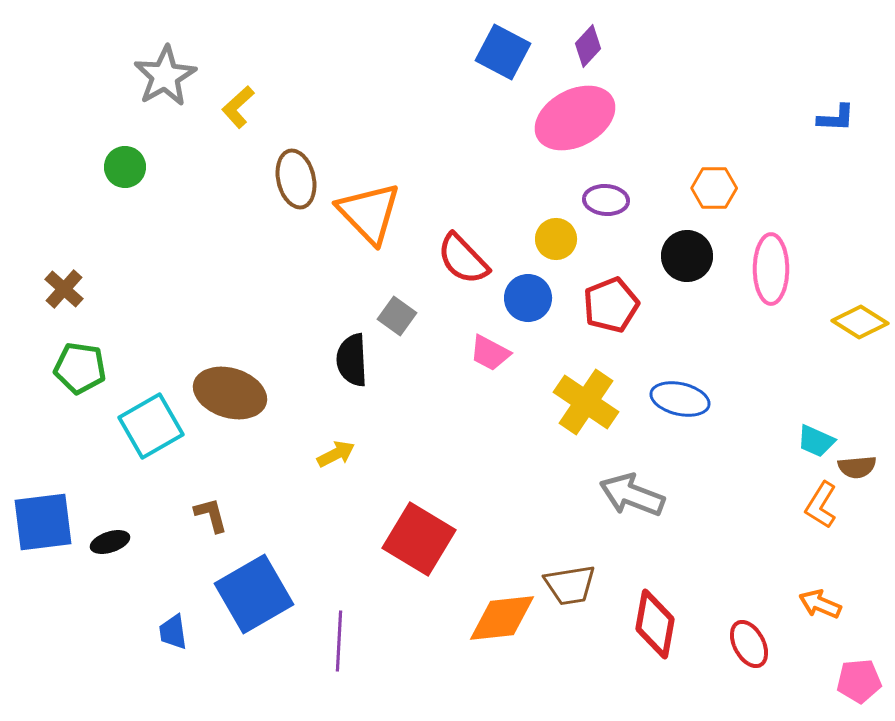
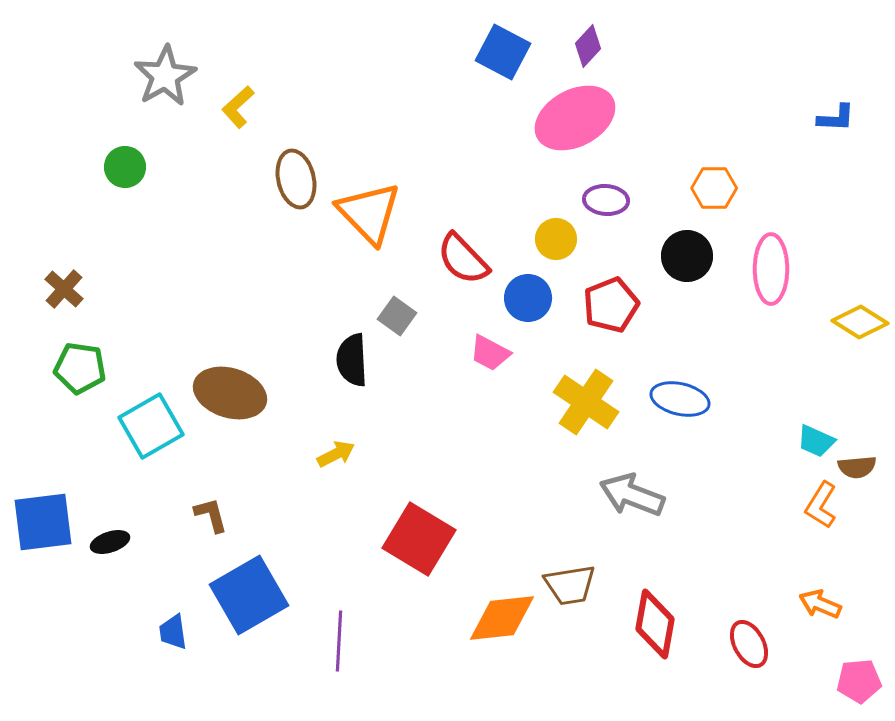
blue square at (254, 594): moved 5 px left, 1 px down
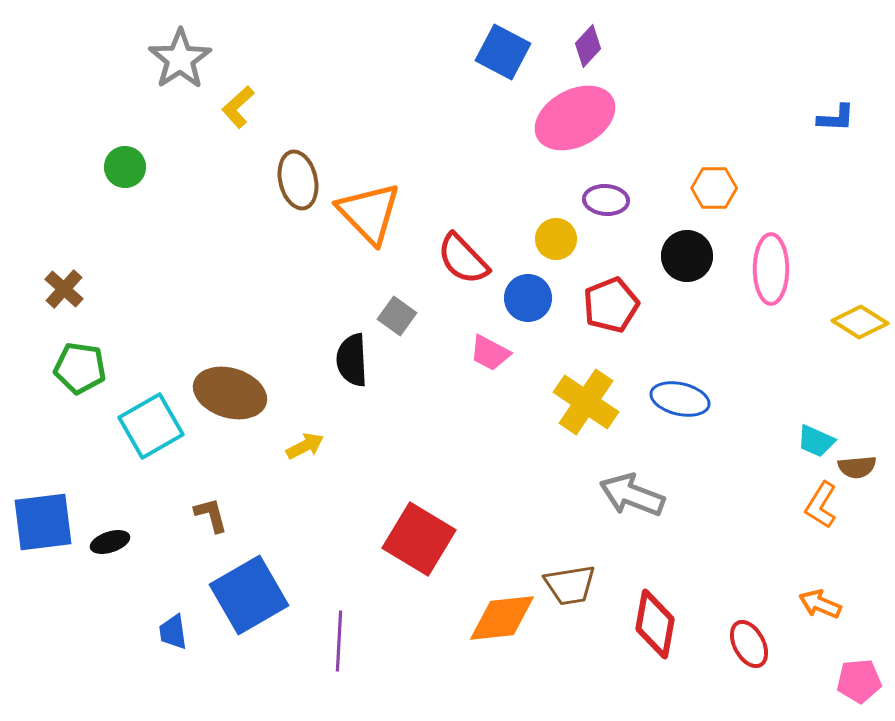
gray star at (165, 76): moved 15 px right, 17 px up; rotated 4 degrees counterclockwise
brown ellipse at (296, 179): moved 2 px right, 1 px down
yellow arrow at (336, 454): moved 31 px left, 8 px up
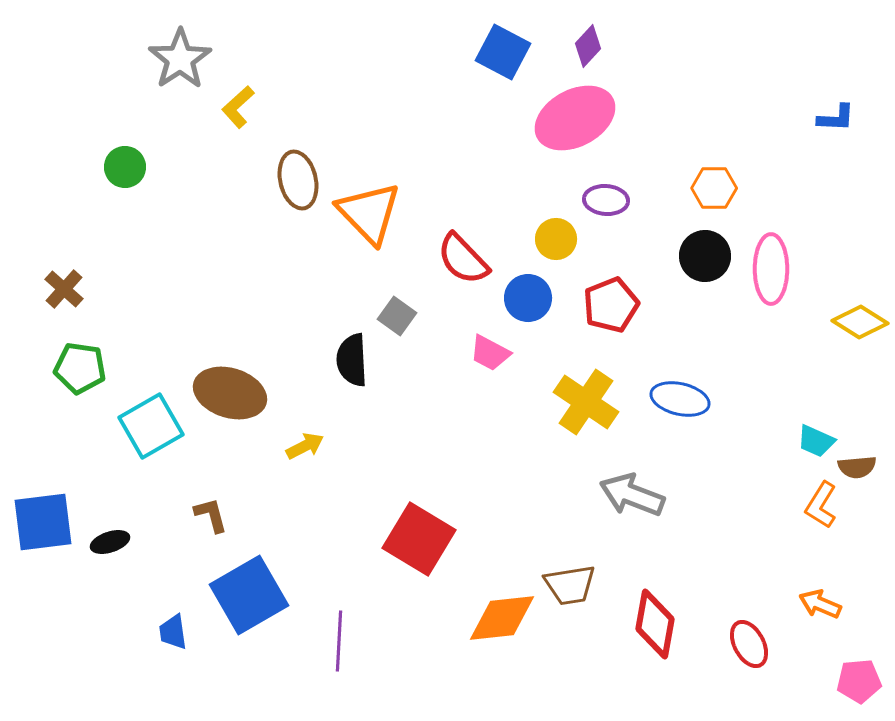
black circle at (687, 256): moved 18 px right
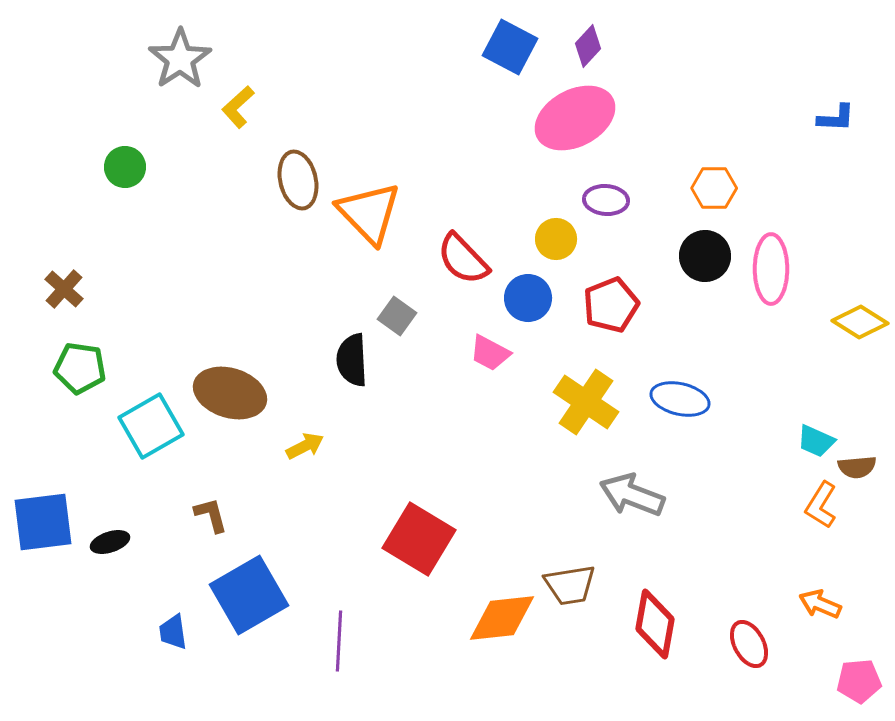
blue square at (503, 52): moved 7 px right, 5 px up
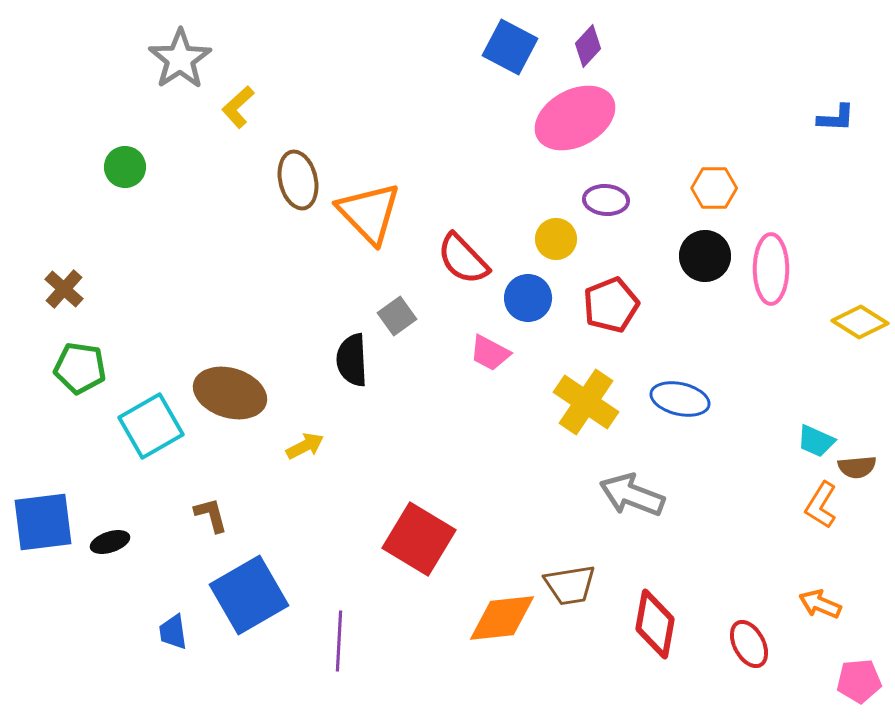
gray square at (397, 316): rotated 18 degrees clockwise
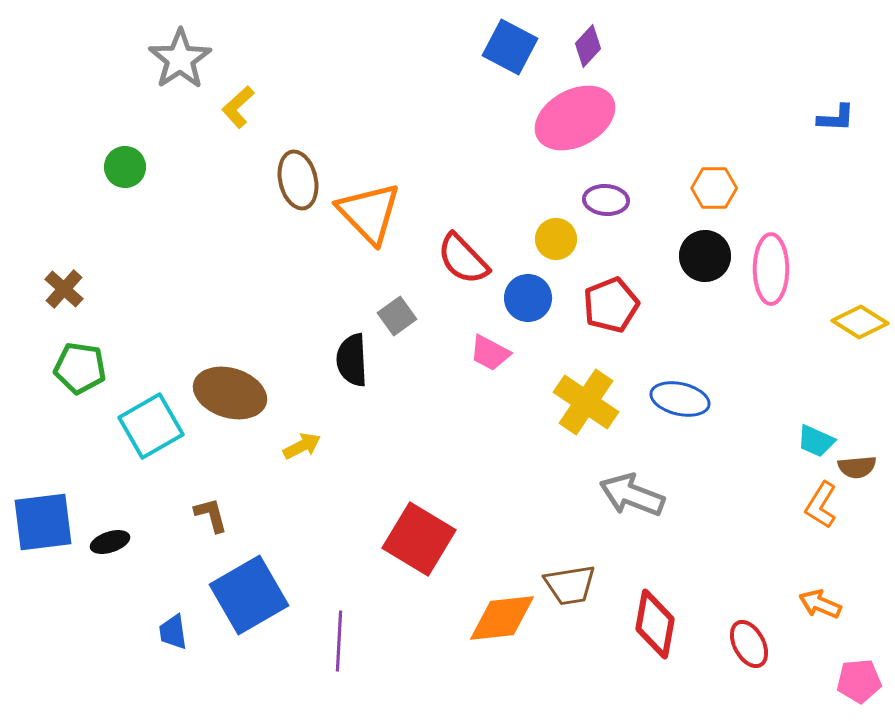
yellow arrow at (305, 446): moved 3 px left
